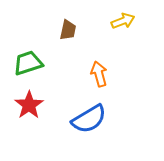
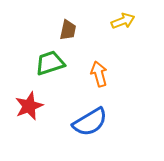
green trapezoid: moved 22 px right
red star: moved 1 px down; rotated 12 degrees clockwise
blue semicircle: moved 1 px right, 3 px down
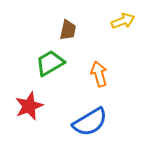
green trapezoid: rotated 12 degrees counterclockwise
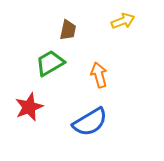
orange arrow: moved 1 px down
red star: moved 1 px down
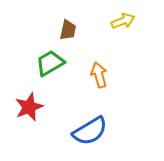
blue semicircle: moved 9 px down
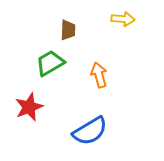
yellow arrow: moved 2 px up; rotated 25 degrees clockwise
brown trapezoid: rotated 10 degrees counterclockwise
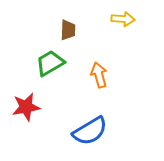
red star: moved 3 px left; rotated 12 degrees clockwise
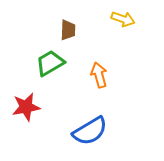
yellow arrow: rotated 15 degrees clockwise
